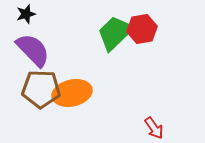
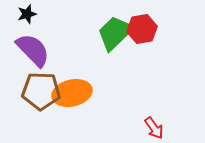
black star: moved 1 px right
brown pentagon: moved 2 px down
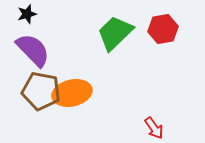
red hexagon: moved 21 px right
brown pentagon: rotated 9 degrees clockwise
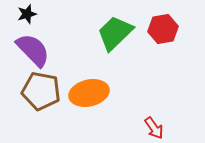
orange ellipse: moved 17 px right
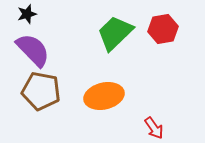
orange ellipse: moved 15 px right, 3 px down
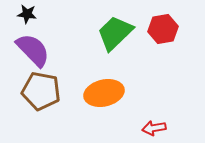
black star: rotated 24 degrees clockwise
orange ellipse: moved 3 px up
red arrow: rotated 115 degrees clockwise
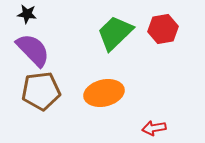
brown pentagon: rotated 18 degrees counterclockwise
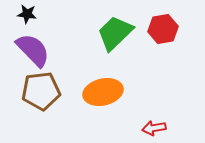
orange ellipse: moved 1 px left, 1 px up
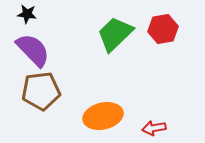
green trapezoid: moved 1 px down
orange ellipse: moved 24 px down
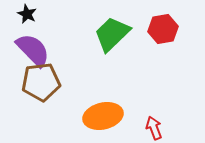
black star: rotated 18 degrees clockwise
green trapezoid: moved 3 px left
brown pentagon: moved 9 px up
red arrow: rotated 80 degrees clockwise
